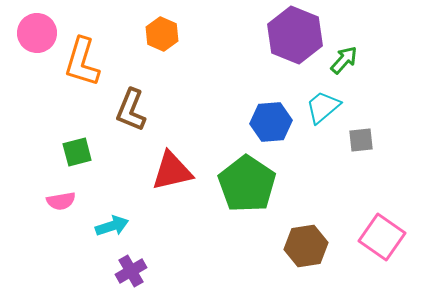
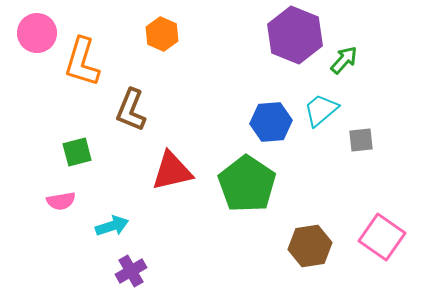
cyan trapezoid: moved 2 px left, 3 px down
brown hexagon: moved 4 px right
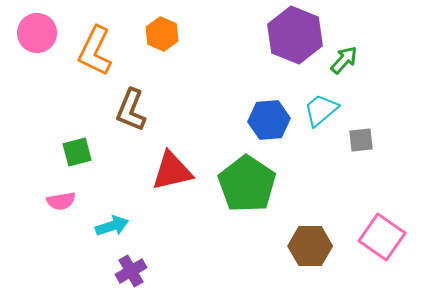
orange L-shape: moved 13 px right, 11 px up; rotated 9 degrees clockwise
blue hexagon: moved 2 px left, 2 px up
brown hexagon: rotated 9 degrees clockwise
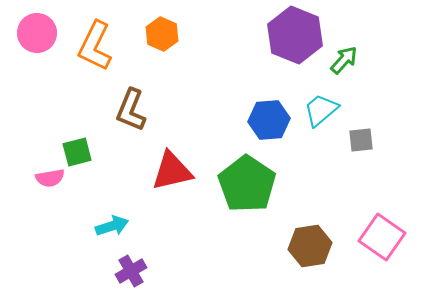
orange L-shape: moved 5 px up
pink semicircle: moved 11 px left, 23 px up
brown hexagon: rotated 9 degrees counterclockwise
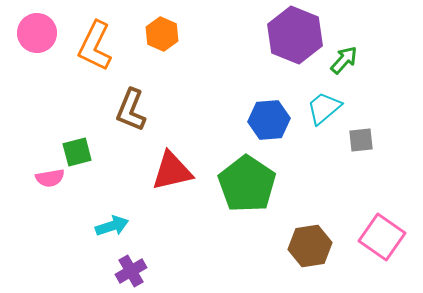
cyan trapezoid: moved 3 px right, 2 px up
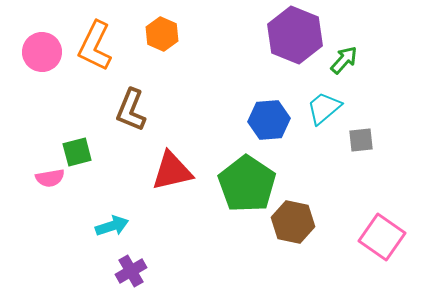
pink circle: moved 5 px right, 19 px down
brown hexagon: moved 17 px left, 24 px up; rotated 21 degrees clockwise
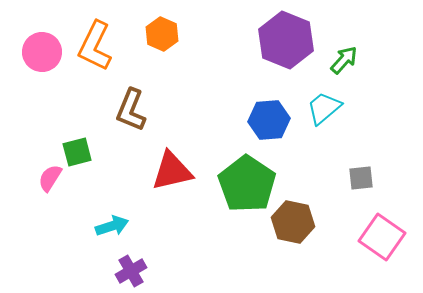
purple hexagon: moved 9 px left, 5 px down
gray square: moved 38 px down
pink semicircle: rotated 132 degrees clockwise
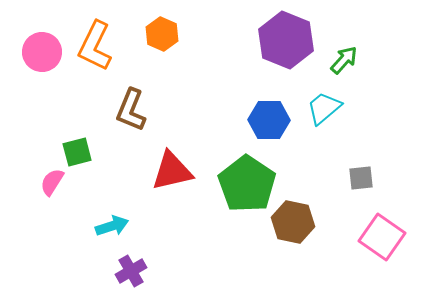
blue hexagon: rotated 6 degrees clockwise
pink semicircle: moved 2 px right, 4 px down
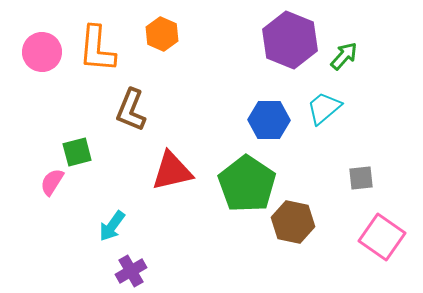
purple hexagon: moved 4 px right
orange L-shape: moved 2 px right, 3 px down; rotated 21 degrees counterclockwise
green arrow: moved 4 px up
cyan arrow: rotated 144 degrees clockwise
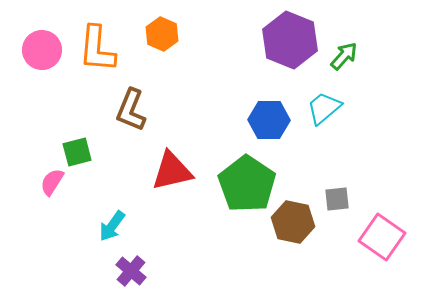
pink circle: moved 2 px up
gray square: moved 24 px left, 21 px down
purple cross: rotated 20 degrees counterclockwise
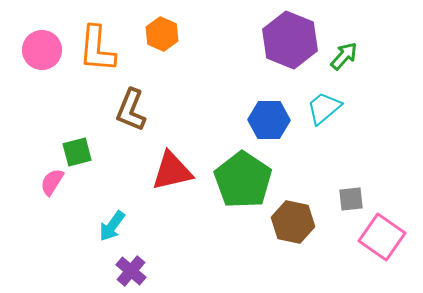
green pentagon: moved 4 px left, 4 px up
gray square: moved 14 px right
